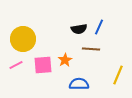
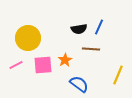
yellow circle: moved 5 px right, 1 px up
blue semicircle: rotated 36 degrees clockwise
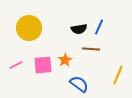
yellow circle: moved 1 px right, 10 px up
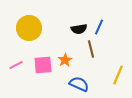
brown line: rotated 72 degrees clockwise
blue semicircle: rotated 12 degrees counterclockwise
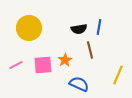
blue line: rotated 14 degrees counterclockwise
brown line: moved 1 px left, 1 px down
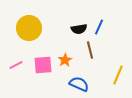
blue line: rotated 14 degrees clockwise
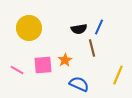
brown line: moved 2 px right, 2 px up
pink line: moved 1 px right, 5 px down; rotated 56 degrees clockwise
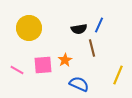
blue line: moved 2 px up
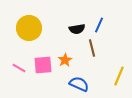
black semicircle: moved 2 px left
pink line: moved 2 px right, 2 px up
yellow line: moved 1 px right, 1 px down
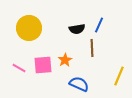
brown line: rotated 12 degrees clockwise
